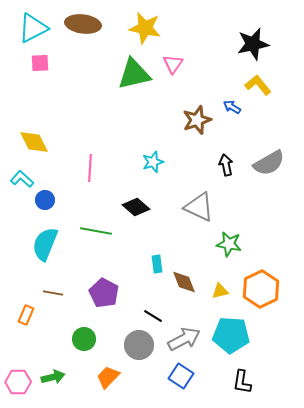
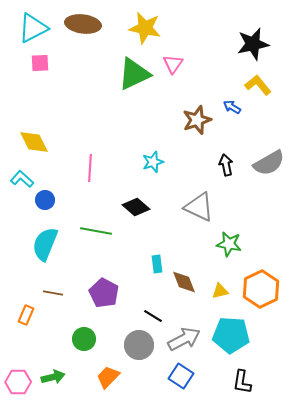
green triangle: rotated 12 degrees counterclockwise
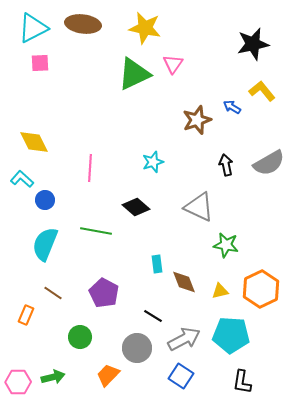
yellow L-shape: moved 4 px right, 6 px down
green star: moved 3 px left, 1 px down
brown line: rotated 24 degrees clockwise
green circle: moved 4 px left, 2 px up
gray circle: moved 2 px left, 3 px down
orange trapezoid: moved 2 px up
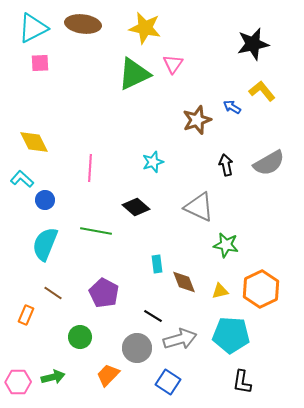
gray arrow: moved 4 px left; rotated 12 degrees clockwise
blue square: moved 13 px left, 6 px down
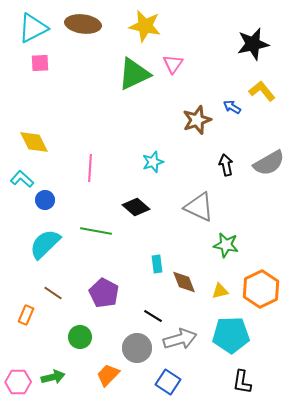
yellow star: moved 2 px up
cyan semicircle: rotated 24 degrees clockwise
cyan pentagon: rotated 6 degrees counterclockwise
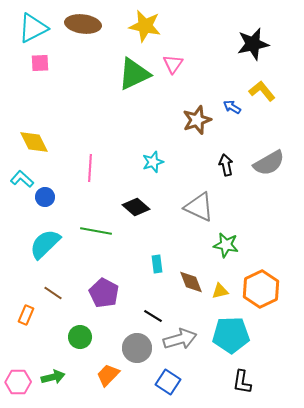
blue circle: moved 3 px up
brown diamond: moved 7 px right
